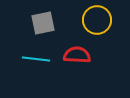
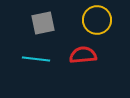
red semicircle: moved 6 px right; rotated 8 degrees counterclockwise
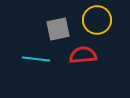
gray square: moved 15 px right, 6 px down
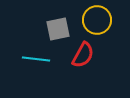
red semicircle: rotated 124 degrees clockwise
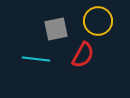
yellow circle: moved 1 px right, 1 px down
gray square: moved 2 px left
